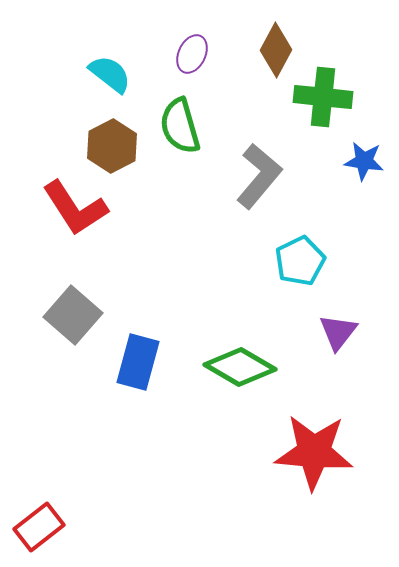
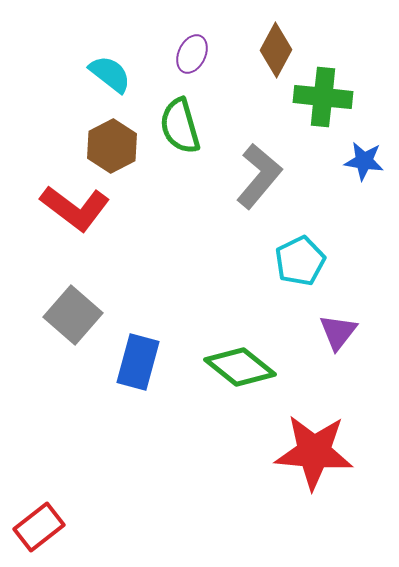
red L-shape: rotated 20 degrees counterclockwise
green diamond: rotated 8 degrees clockwise
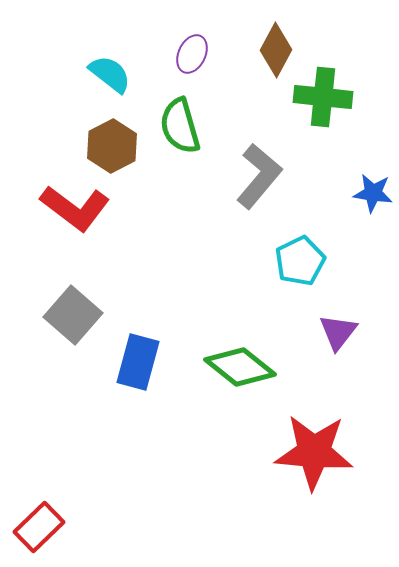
blue star: moved 9 px right, 32 px down
red rectangle: rotated 6 degrees counterclockwise
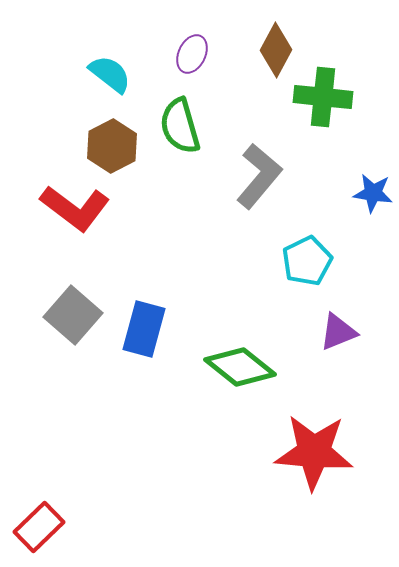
cyan pentagon: moved 7 px right
purple triangle: rotated 30 degrees clockwise
blue rectangle: moved 6 px right, 33 px up
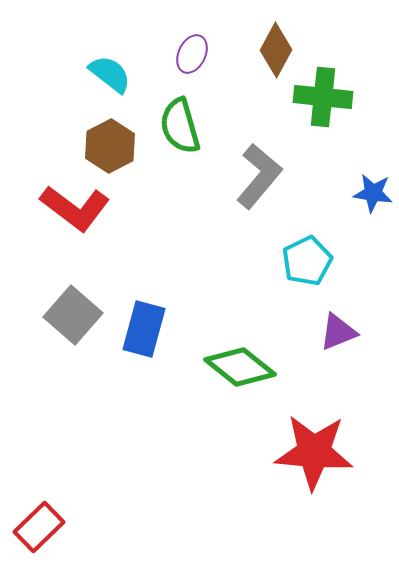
brown hexagon: moved 2 px left
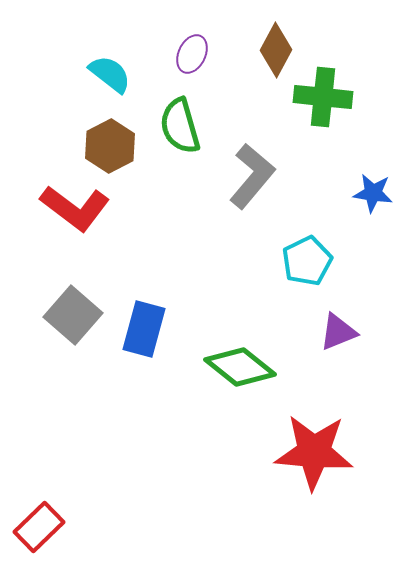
gray L-shape: moved 7 px left
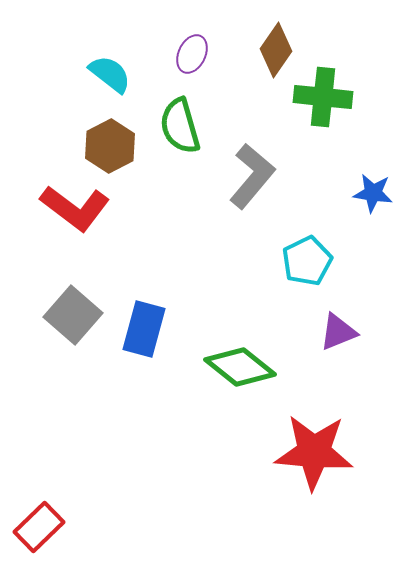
brown diamond: rotated 6 degrees clockwise
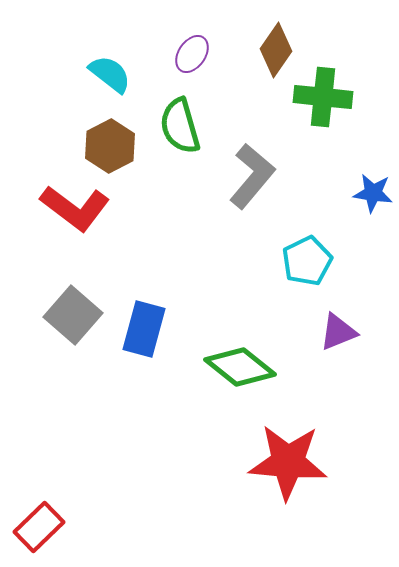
purple ellipse: rotated 9 degrees clockwise
red star: moved 26 px left, 10 px down
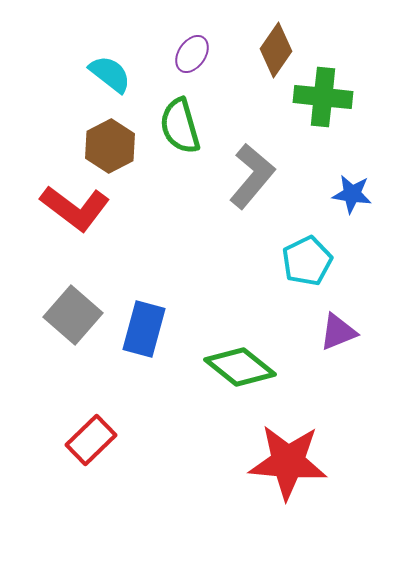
blue star: moved 21 px left, 1 px down
red rectangle: moved 52 px right, 87 px up
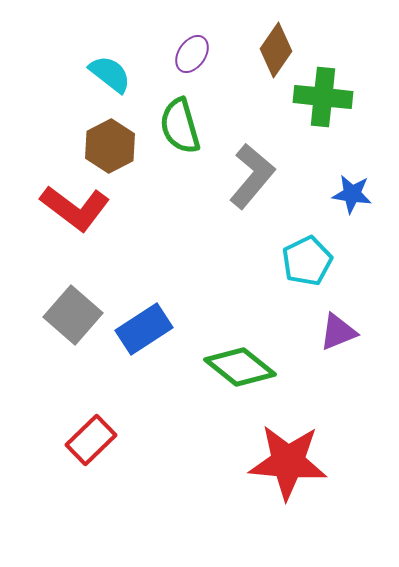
blue rectangle: rotated 42 degrees clockwise
